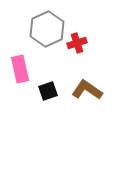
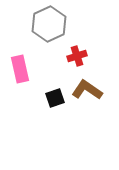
gray hexagon: moved 2 px right, 5 px up
red cross: moved 13 px down
black square: moved 7 px right, 7 px down
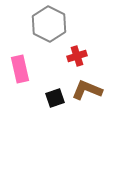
gray hexagon: rotated 8 degrees counterclockwise
brown L-shape: rotated 12 degrees counterclockwise
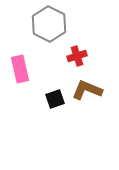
black square: moved 1 px down
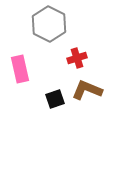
red cross: moved 2 px down
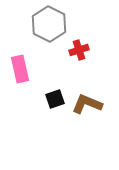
red cross: moved 2 px right, 8 px up
brown L-shape: moved 14 px down
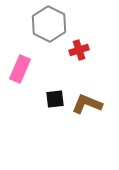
pink rectangle: rotated 36 degrees clockwise
black square: rotated 12 degrees clockwise
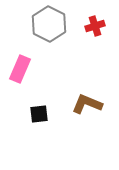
red cross: moved 16 px right, 24 px up
black square: moved 16 px left, 15 px down
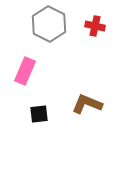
red cross: rotated 30 degrees clockwise
pink rectangle: moved 5 px right, 2 px down
